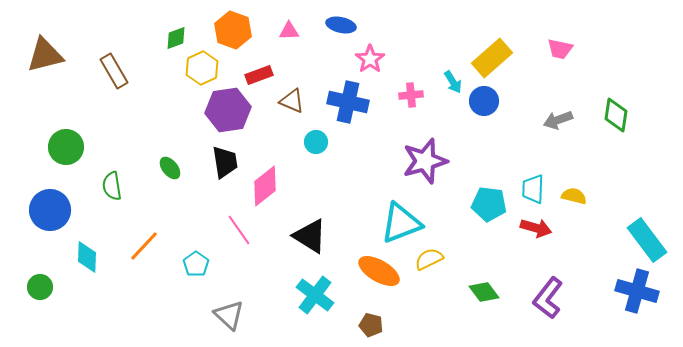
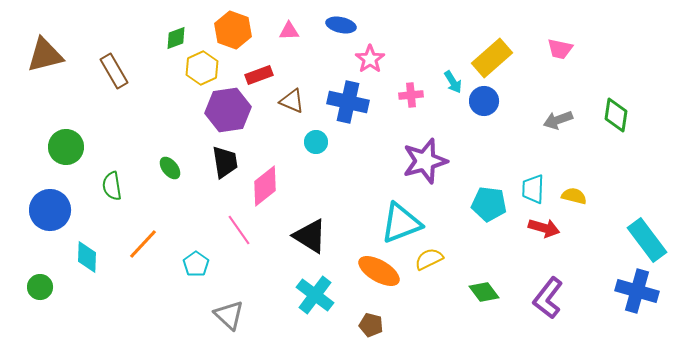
red arrow at (536, 228): moved 8 px right
orange line at (144, 246): moved 1 px left, 2 px up
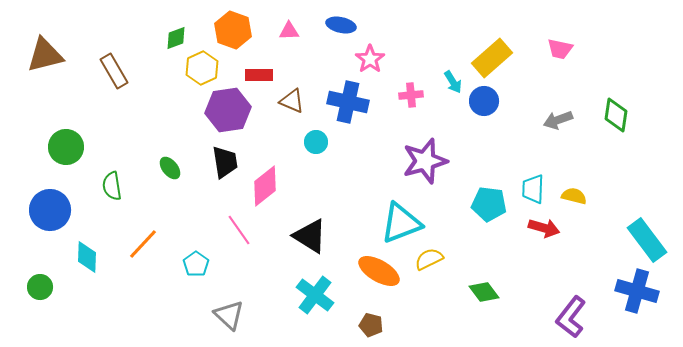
red rectangle at (259, 75): rotated 20 degrees clockwise
purple L-shape at (548, 298): moved 23 px right, 19 px down
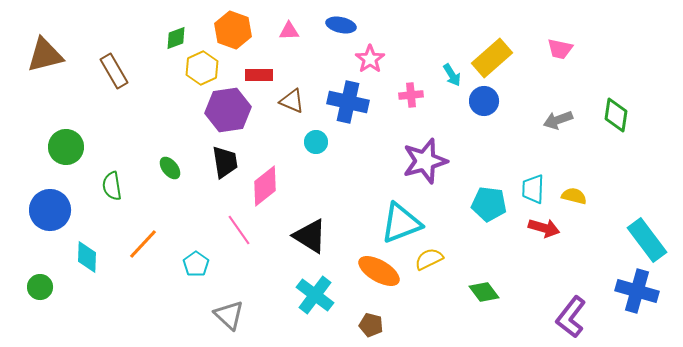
cyan arrow at (453, 82): moved 1 px left, 7 px up
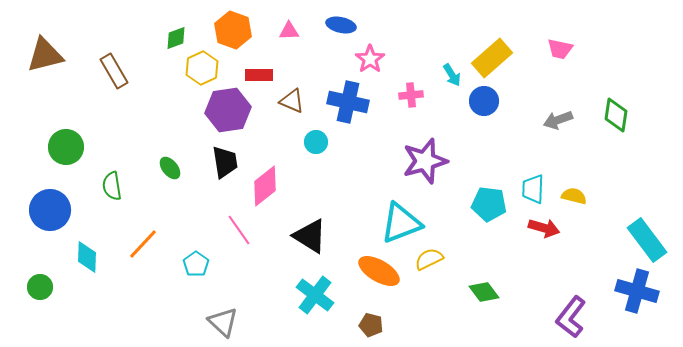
gray triangle at (229, 315): moved 6 px left, 7 px down
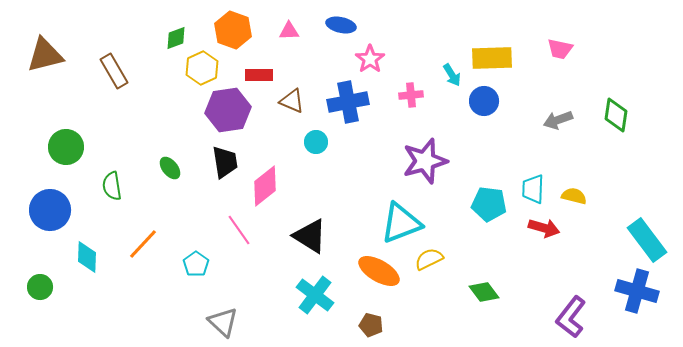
yellow rectangle at (492, 58): rotated 39 degrees clockwise
blue cross at (348, 102): rotated 24 degrees counterclockwise
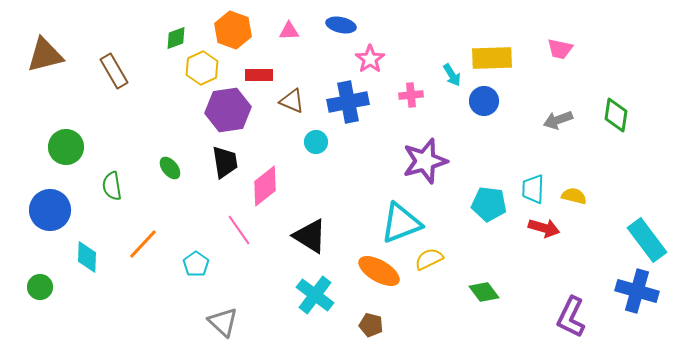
purple L-shape at (571, 317): rotated 12 degrees counterclockwise
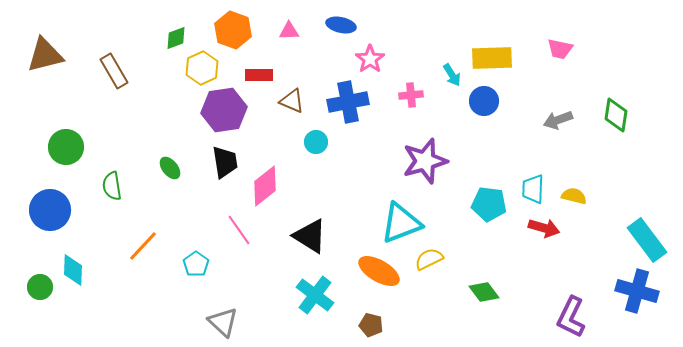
purple hexagon at (228, 110): moved 4 px left
orange line at (143, 244): moved 2 px down
cyan diamond at (87, 257): moved 14 px left, 13 px down
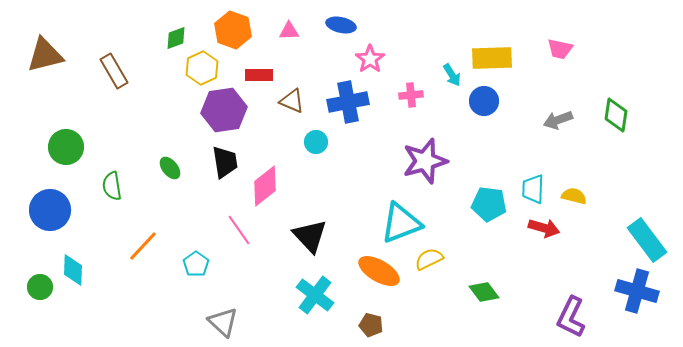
black triangle at (310, 236): rotated 15 degrees clockwise
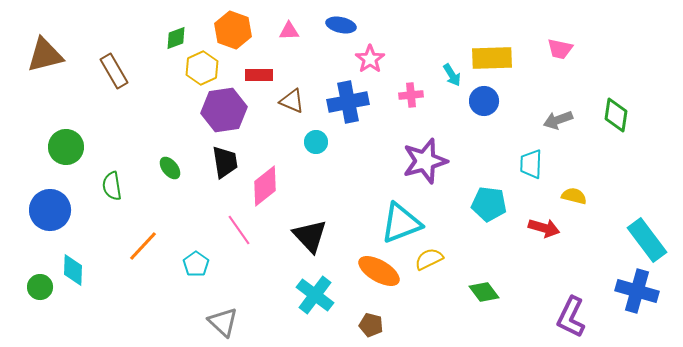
cyan trapezoid at (533, 189): moved 2 px left, 25 px up
